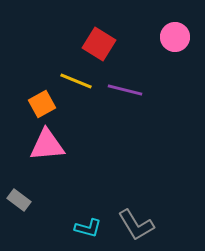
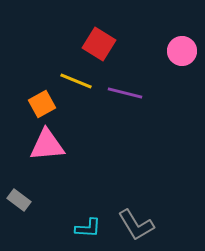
pink circle: moved 7 px right, 14 px down
purple line: moved 3 px down
cyan L-shape: rotated 12 degrees counterclockwise
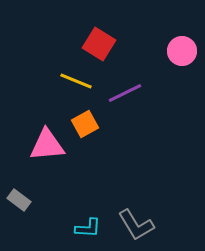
purple line: rotated 40 degrees counterclockwise
orange square: moved 43 px right, 20 px down
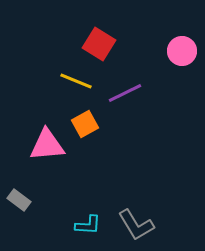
cyan L-shape: moved 3 px up
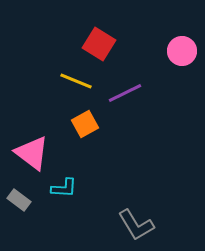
pink triangle: moved 15 px left, 8 px down; rotated 42 degrees clockwise
cyan L-shape: moved 24 px left, 37 px up
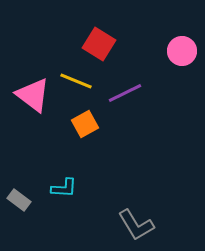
pink triangle: moved 1 px right, 58 px up
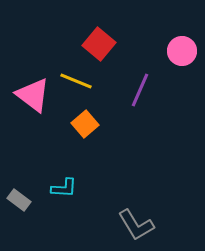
red square: rotated 8 degrees clockwise
purple line: moved 15 px right, 3 px up; rotated 40 degrees counterclockwise
orange square: rotated 12 degrees counterclockwise
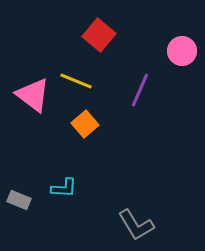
red square: moved 9 px up
gray rectangle: rotated 15 degrees counterclockwise
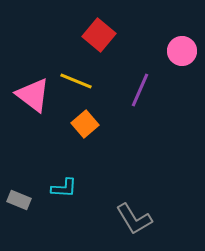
gray L-shape: moved 2 px left, 6 px up
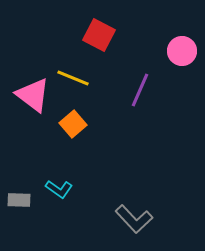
red square: rotated 12 degrees counterclockwise
yellow line: moved 3 px left, 3 px up
orange square: moved 12 px left
cyan L-shape: moved 5 px left, 1 px down; rotated 32 degrees clockwise
gray rectangle: rotated 20 degrees counterclockwise
gray L-shape: rotated 12 degrees counterclockwise
